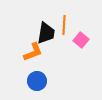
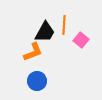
black trapezoid: moved 1 px left, 1 px up; rotated 20 degrees clockwise
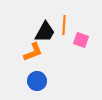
pink square: rotated 21 degrees counterclockwise
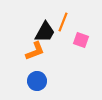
orange line: moved 1 px left, 3 px up; rotated 18 degrees clockwise
orange L-shape: moved 2 px right, 1 px up
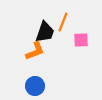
black trapezoid: rotated 10 degrees counterclockwise
pink square: rotated 21 degrees counterclockwise
blue circle: moved 2 px left, 5 px down
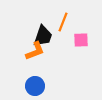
black trapezoid: moved 2 px left, 4 px down
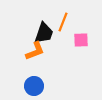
black trapezoid: moved 1 px right, 3 px up
blue circle: moved 1 px left
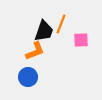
orange line: moved 2 px left, 2 px down
black trapezoid: moved 2 px up
blue circle: moved 6 px left, 9 px up
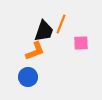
pink square: moved 3 px down
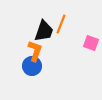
pink square: moved 10 px right; rotated 21 degrees clockwise
orange L-shape: rotated 50 degrees counterclockwise
blue circle: moved 4 px right, 11 px up
